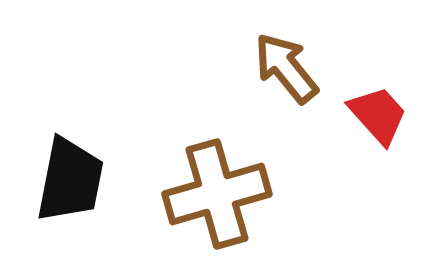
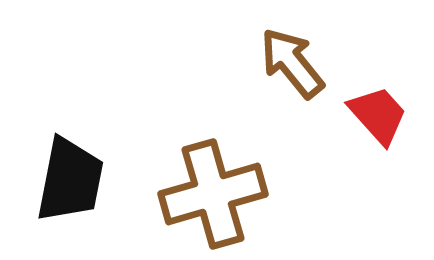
brown arrow: moved 6 px right, 5 px up
brown cross: moved 4 px left
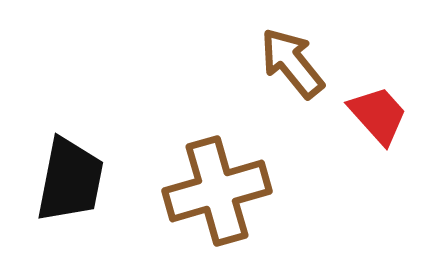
brown cross: moved 4 px right, 3 px up
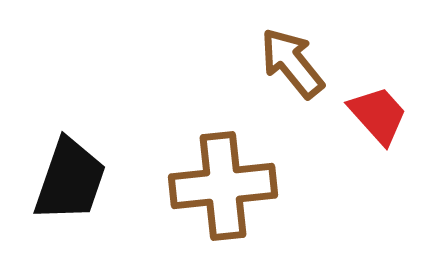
black trapezoid: rotated 8 degrees clockwise
brown cross: moved 6 px right, 5 px up; rotated 10 degrees clockwise
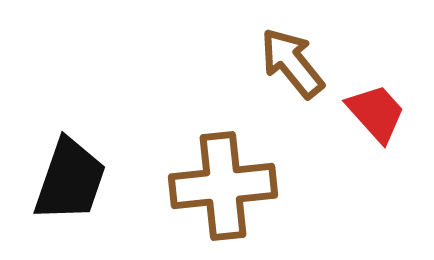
red trapezoid: moved 2 px left, 2 px up
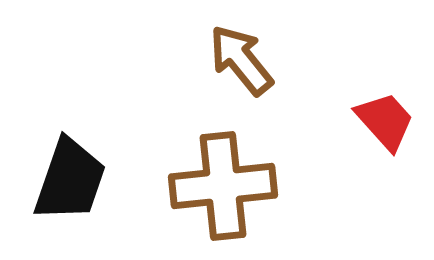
brown arrow: moved 51 px left, 3 px up
red trapezoid: moved 9 px right, 8 px down
